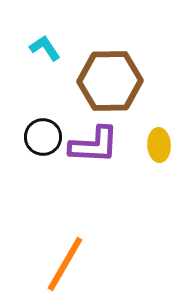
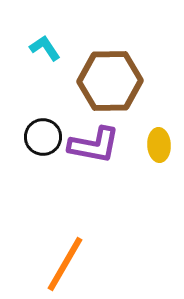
purple L-shape: rotated 8 degrees clockwise
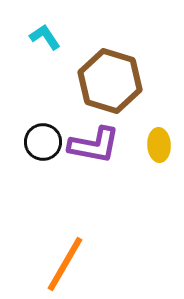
cyan L-shape: moved 11 px up
brown hexagon: rotated 18 degrees clockwise
black circle: moved 5 px down
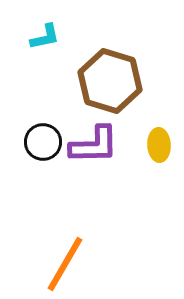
cyan L-shape: rotated 112 degrees clockwise
purple L-shape: rotated 12 degrees counterclockwise
